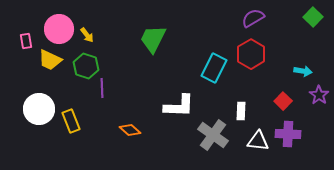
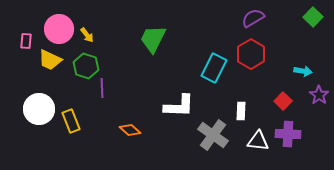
pink rectangle: rotated 14 degrees clockwise
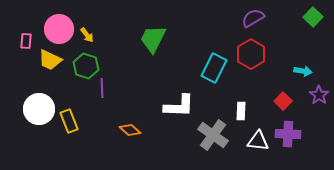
yellow rectangle: moved 2 px left
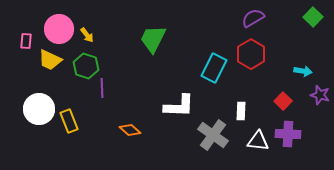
purple star: moved 1 px right; rotated 18 degrees counterclockwise
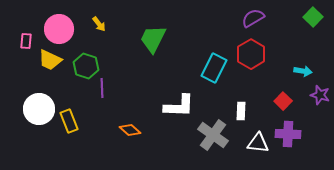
yellow arrow: moved 12 px right, 11 px up
white triangle: moved 2 px down
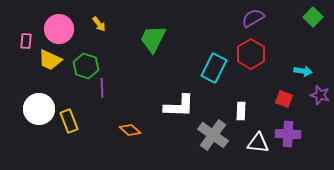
red square: moved 1 px right, 2 px up; rotated 24 degrees counterclockwise
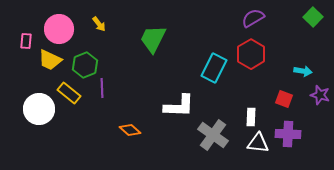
green hexagon: moved 1 px left, 1 px up; rotated 20 degrees clockwise
white rectangle: moved 10 px right, 6 px down
yellow rectangle: moved 28 px up; rotated 30 degrees counterclockwise
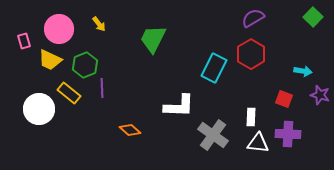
pink rectangle: moved 2 px left; rotated 21 degrees counterclockwise
